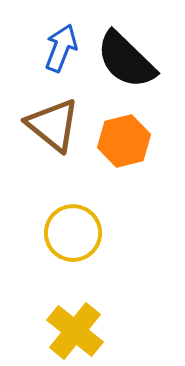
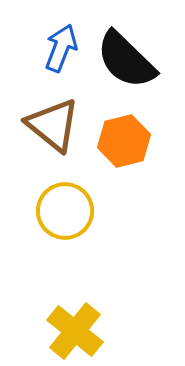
yellow circle: moved 8 px left, 22 px up
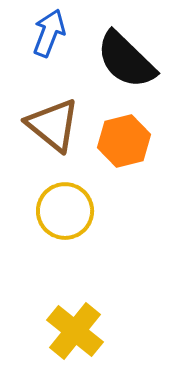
blue arrow: moved 12 px left, 15 px up
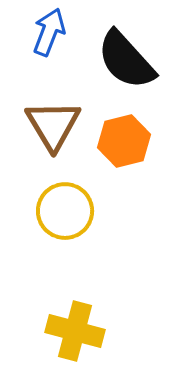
blue arrow: moved 1 px up
black semicircle: rotated 4 degrees clockwise
brown triangle: rotated 20 degrees clockwise
yellow cross: rotated 24 degrees counterclockwise
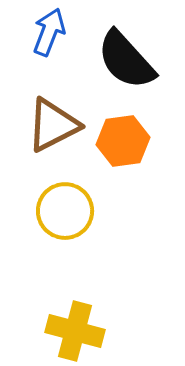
brown triangle: rotated 34 degrees clockwise
orange hexagon: moved 1 px left; rotated 6 degrees clockwise
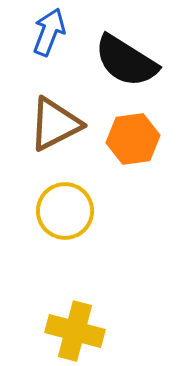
black semicircle: moved 1 px down; rotated 16 degrees counterclockwise
brown triangle: moved 2 px right, 1 px up
orange hexagon: moved 10 px right, 2 px up
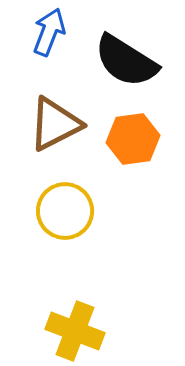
yellow cross: rotated 6 degrees clockwise
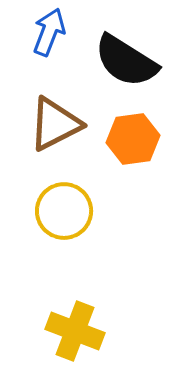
yellow circle: moved 1 px left
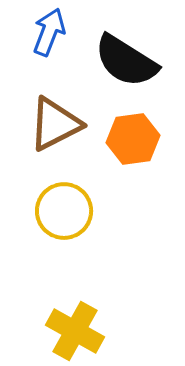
yellow cross: rotated 8 degrees clockwise
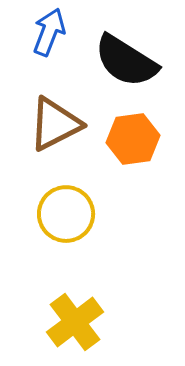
yellow circle: moved 2 px right, 3 px down
yellow cross: moved 9 px up; rotated 24 degrees clockwise
